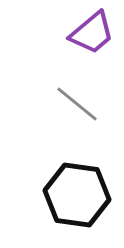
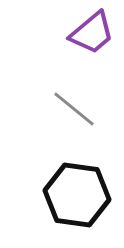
gray line: moved 3 px left, 5 px down
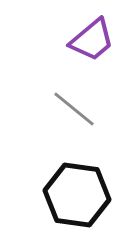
purple trapezoid: moved 7 px down
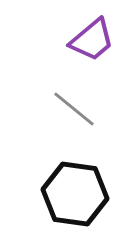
black hexagon: moved 2 px left, 1 px up
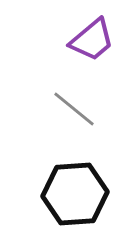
black hexagon: rotated 12 degrees counterclockwise
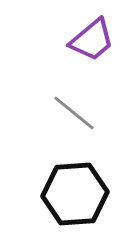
gray line: moved 4 px down
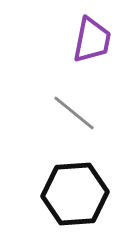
purple trapezoid: rotated 39 degrees counterclockwise
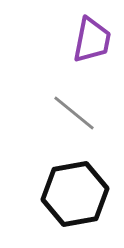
black hexagon: rotated 6 degrees counterclockwise
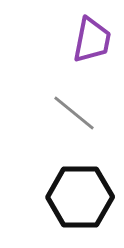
black hexagon: moved 5 px right, 3 px down; rotated 10 degrees clockwise
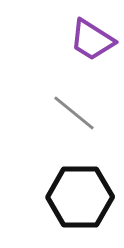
purple trapezoid: rotated 111 degrees clockwise
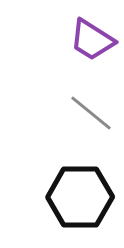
gray line: moved 17 px right
